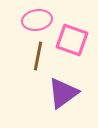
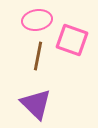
purple triangle: moved 27 px left, 11 px down; rotated 40 degrees counterclockwise
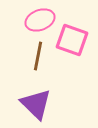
pink ellipse: moved 3 px right; rotated 12 degrees counterclockwise
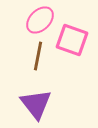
pink ellipse: rotated 24 degrees counterclockwise
purple triangle: rotated 8 degrees clockwise
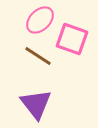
pink square: moved 1 px up
brown line: rotated 68 degrees counterclockwise
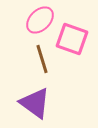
brown line: moved 4 px right, 3 px down; rotated 40 degrees clockwise
purple triangle: moved 1 px left, 1 px up; rotated 16 degrees counterclockwise
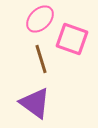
pink ellipse: moved 1 px up
brown line: moved 1 px left
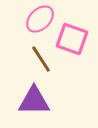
brown line: rotated 16 degrees counterclockwise
purple triangle: moved 1 px left, 2 px up; rotated 36 degrees counterclockwise
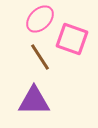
brown line: moved 1 px left, 2 px up
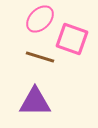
brown line: rotated 40 degrees counterclockwise
purple triangle: moved 1 px right, 1 px down
